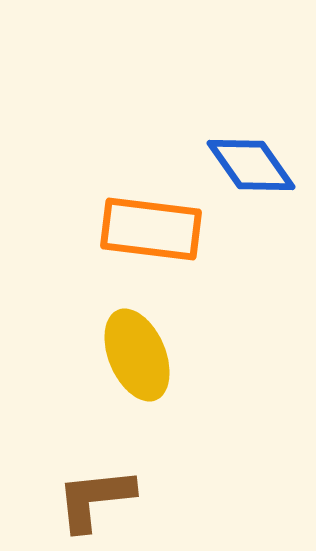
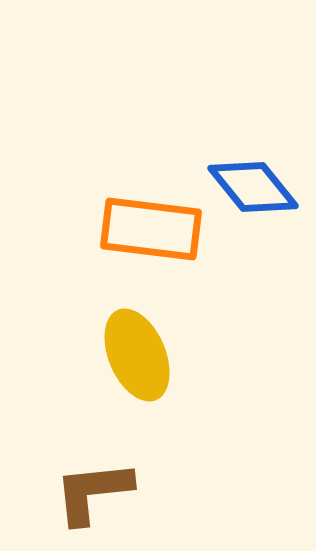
blue diamond: moved 2 px right, 22 px down; rotated 4 degrees counterclockwise
brown L-shape: moved 2 px left, 7 px up
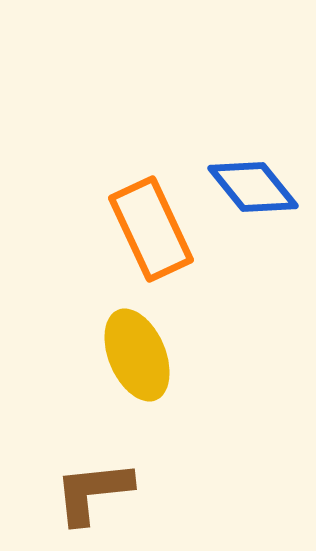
orange rectangle: rotated 58 degrees clockwise
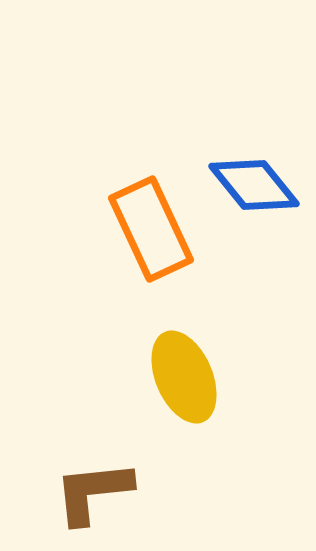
blue diamond: moved 1 px right, 2 px up
yellow ellipse: moved 47 px right, 22 px down
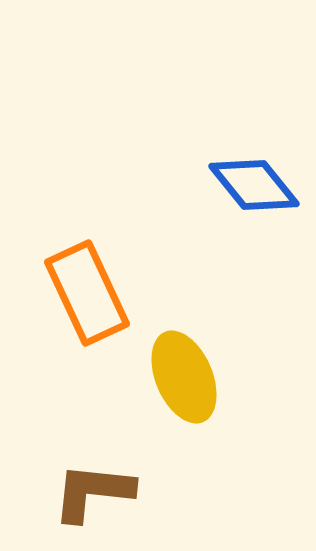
orange rectangle: moved 64 px left, 64 px down
brown L-shape: rotated 12 degrees clockwise
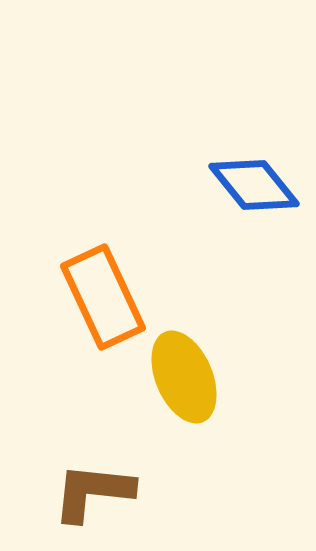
orange rectangle: moved 16 px right, 4 px down
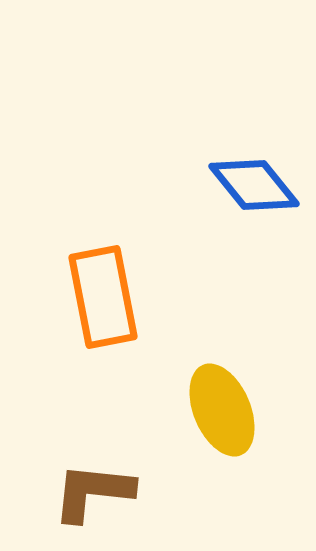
orange rectangle: rotated 14 degrees clockwise
yellow ellipse: moved 38 px right, 33 px down
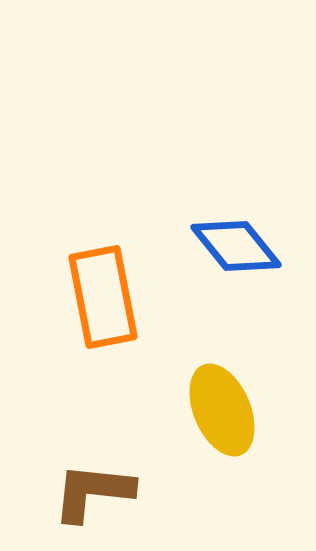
blue diamond: moved 18 px left, 61 px down
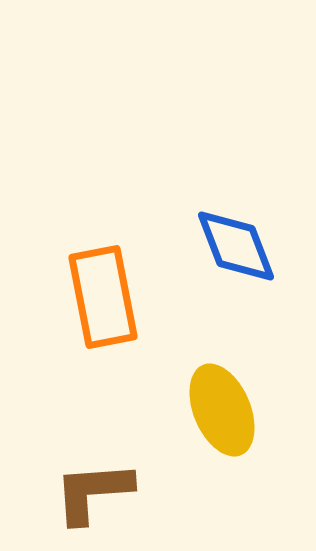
blue diamond: rotated 18 degrees clockwise
brown L-shape: rotated 10 degrees counterclockwise
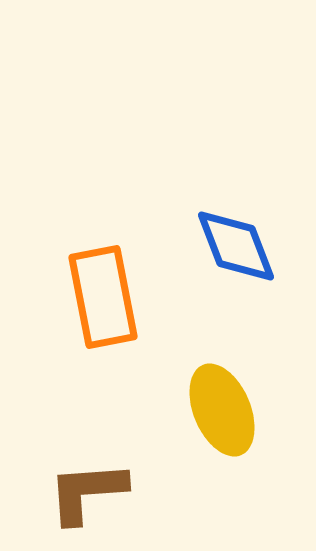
brown L-shape: moved 6 px left
